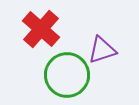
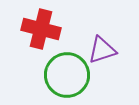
red cross: rotated 27 degrees counterclockwise
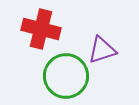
green circle: moved 1 px left, 1 px down
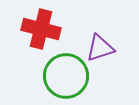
purple triangle: moved 2 px left, 2 px up
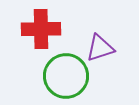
red cross: rotated 15 degrees counterclockwise
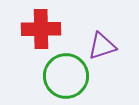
purple triangle: moved 2 px right, 2 px up
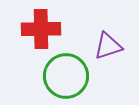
purple triangle: moved 6 px right
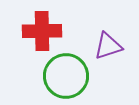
red cross: moved 1 px right, 2 px down
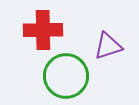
red cross: moved 1 px right, 1 px up
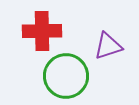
red cross: moved 1 px left, 1 px down
